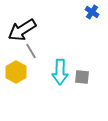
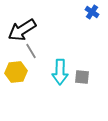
yellow hexagon: rotated 25 degrees clockwise
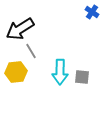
black arrow: moved 2 px left, 1 px up
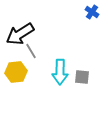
black arrow: moved 5 px down
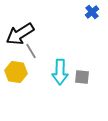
blue cross: rotated 16 degrees clockwise
yellow hexagon: rotated 15 degrees clockwise
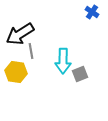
blue cross: rotated 16 degrees counterclockwise
gray line: rotated 21 degrees clockwise
cyan arrow: moved 3 px right, 11 px up
gray square: moved 2 px left, 3 px up; rotated 28 degrees counterclockwise
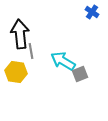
black arrow: rotated 116 degrees clockwise
cyan arrow: rotated 120 degrees clockwise
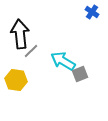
gray line: rotated 56 degrees clockwise
yellow hexagon: moved 8 px down
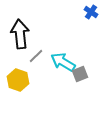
blue cross: moved 1 px left
gray line: moved 5 px right, 5 px down
cyan arrow: moved 1 px down
yellow hexagon: moved 2 px right; rotated 10 degrees clockwise
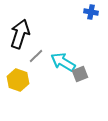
blue cross: rotated 24 degrees counterclockwise
black arrow: rotated 24 degrees clockwise
